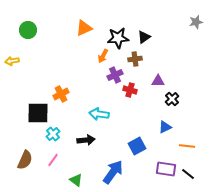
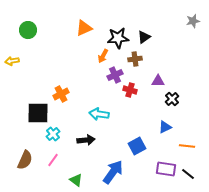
gray star: moved 3 px left, 1 px up
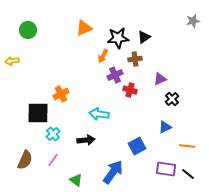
purple triangle: moved 2 px right, 2 px up; rotated 24 degrees counterclockwise
